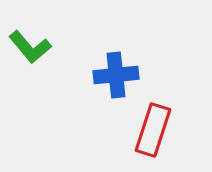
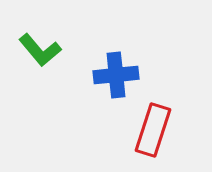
green L-shape: moved 10 px right, 3 px down
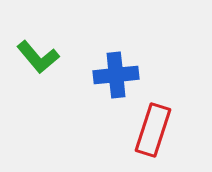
green L-shape: moved 2 px left, 7 px down
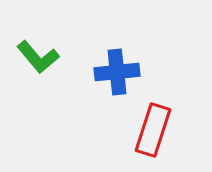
blue cross: moved 1 px right, 3 px up
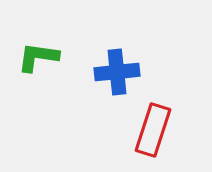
green L-shape: rotated 138 degrees clockwise
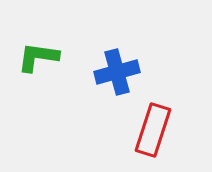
blue cross: rotated 9 degrees counterclockwise
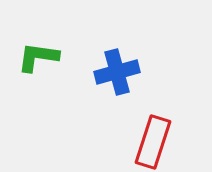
red rectangle: moved 12 px down
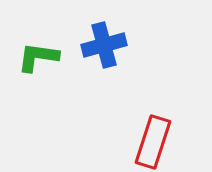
blue cross: moved 13 px left, 27 px up
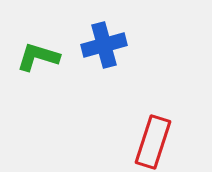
green L-shape: rotated 9 degrees clockwise
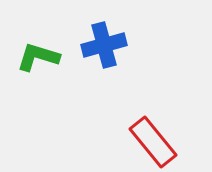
red rectangle: rotated 57 degrees counterclockwise
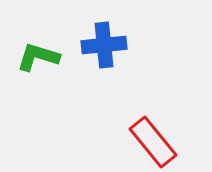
blue cross: rotated 9 degrees clockwise
